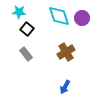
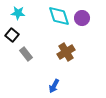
cyan star: moved 1 px left, 1 px down
black square: moved 15 px left, 6 px down
blue arrow: moved 11 px left, 1 px up
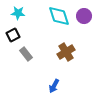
purple circle: moved 2 px right, 2 px up
black square: moved 1 px right; rotated 24 degrees clockwise
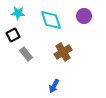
cyan diamond: moved 8 px left, 4 px down
brown cross: moved 3 px left
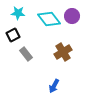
purple circle: moved 12 px left
cyan diamond: moved 2 px left, 1 px up; rotated 20 degrees counterclockwise
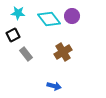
blue arrow: rotated 104 degrees counterclockwise
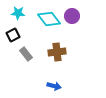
brown cross: moved 6 px left; rotated 24 degrees clockwise
